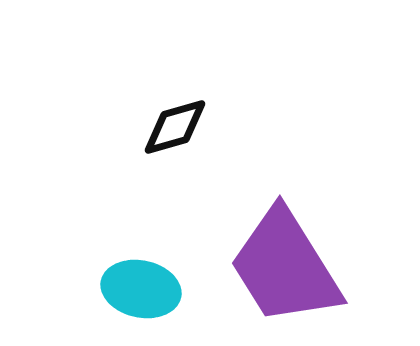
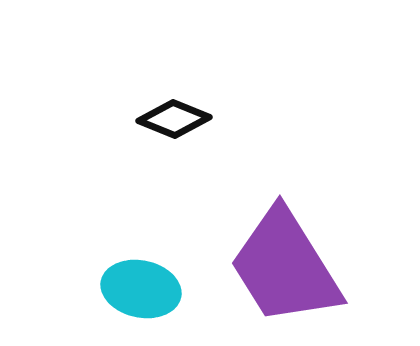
black diamond: moved 1 px left, 8 px up; rotated 38 degrees clockwise
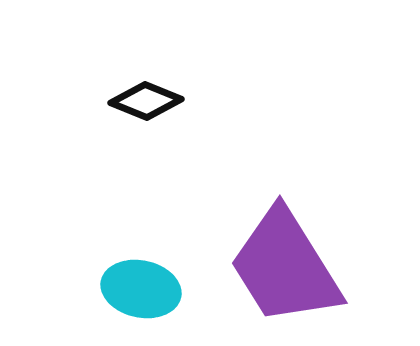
black diamond: moved 28 px left, 18 px up
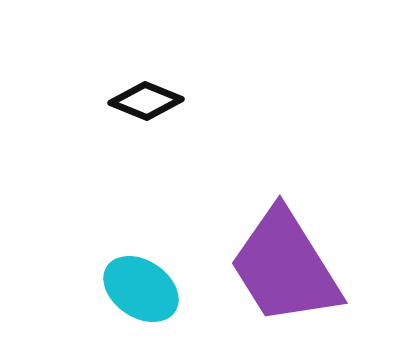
cyan ellipse: rotated 22 degrees clockwise
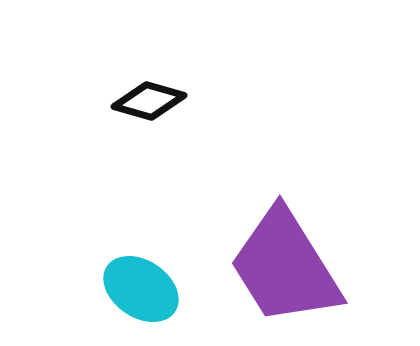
black diamond: moved 3 px right; rotated 6 degrees counterclockwise
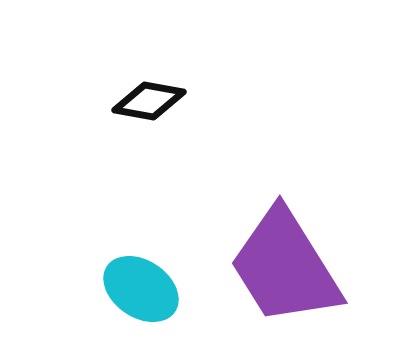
black diamond: rotated 6 degrees counterclockwise
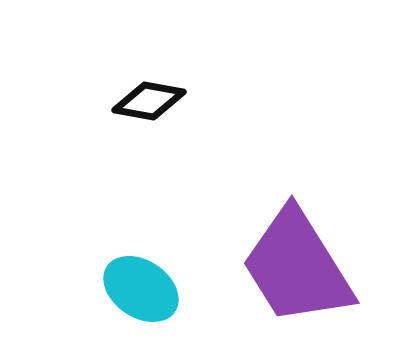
purple trapezoid: moved 12 px right
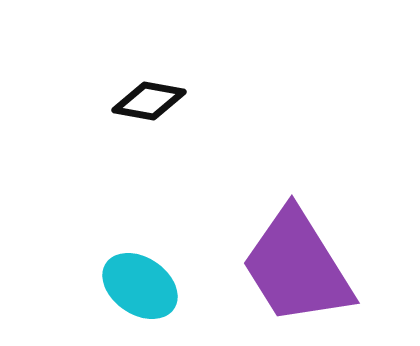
cyan ellipse: moved 1 px left, 3 px up
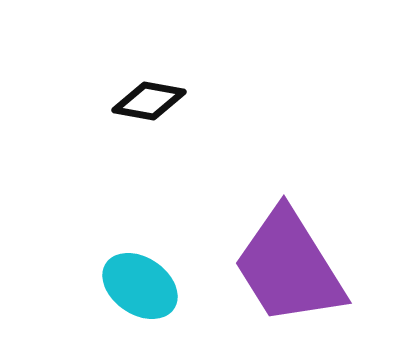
purple trapezoid: moved 8 px left
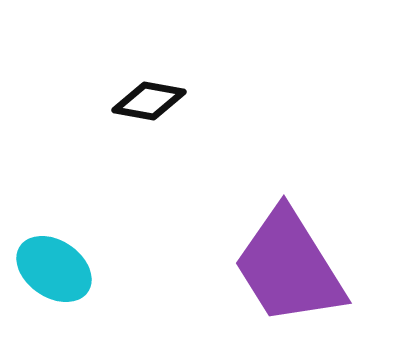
cyan ellipse: moved 86 px left, 17 px up
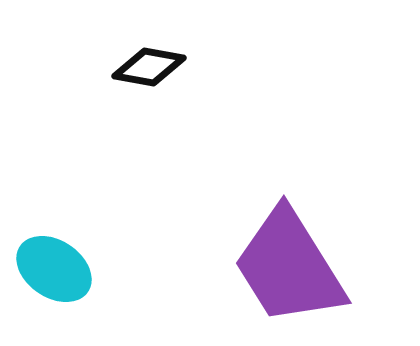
black diamond: moved 34 px up
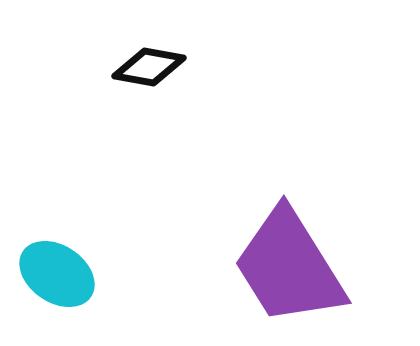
cyan ellipse: moved 3 px right, 5 px down
